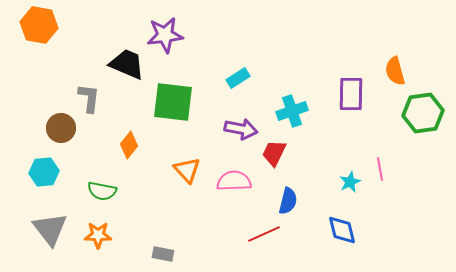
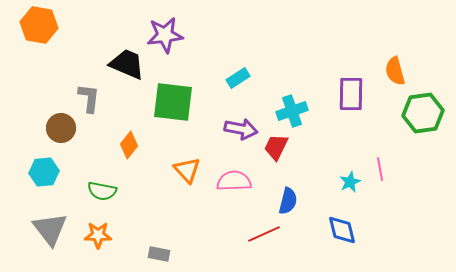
red trapezoid: moved 2 px right, 6 px up
gray rectangle: moved 4 px left
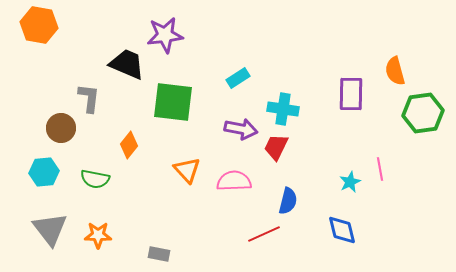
cyan cross: moved 9 px left, 2 px up; rotated 28 degrees clockwise
green semicircle: moved 7 px left, 12 px up
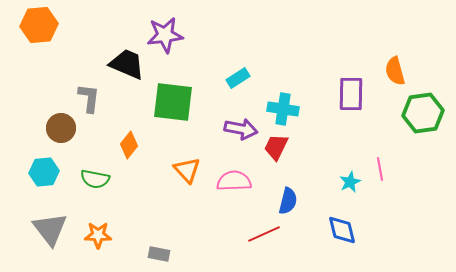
orange hexagon: rotated 15 degrees counterclockwise
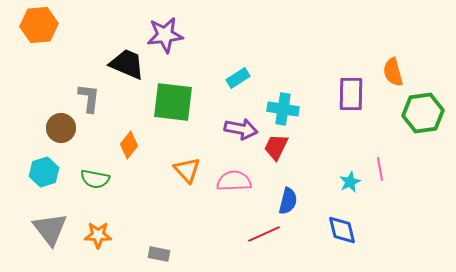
orange semicircle: moved 2 px left, 1 px down
cyan hexagon: rotated 12 degrees counterclockwise
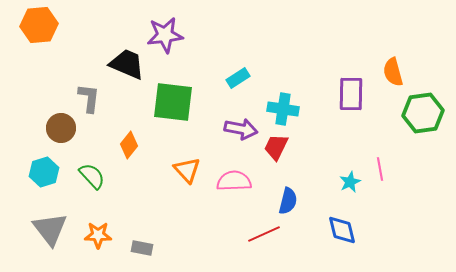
green semicircle: moved 3 px left, 3 px up; rotated 144 degrees counterclockwise
gray rectangle: moved 17 px left, 6 px up
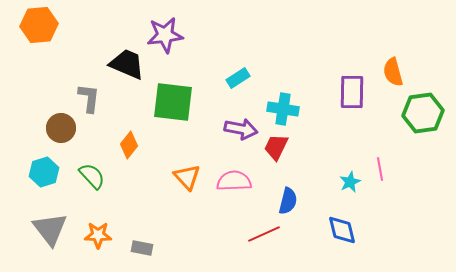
purple rectangle: moved 1 px right, 2 px up
orange triangle: moved 7 px down
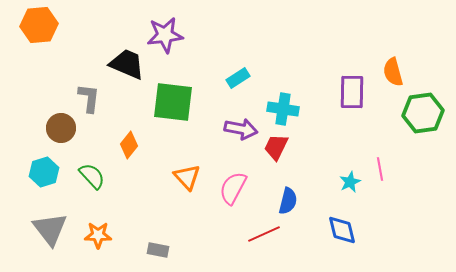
pink semicircle: moved 1 px left, 7 px down; rotated 60 degrees counterclockwise
gray rectangle: moved 16 px right, 2 px down
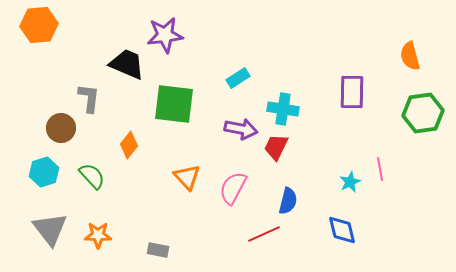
orange semicircle: moved 17 px right, 16 px up
green square: moved 1 px right, 2 px down
